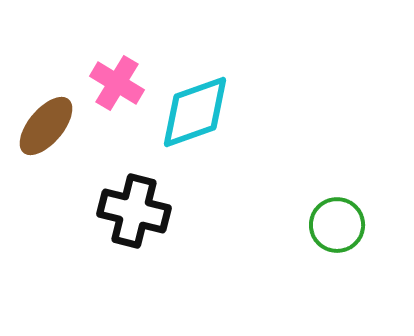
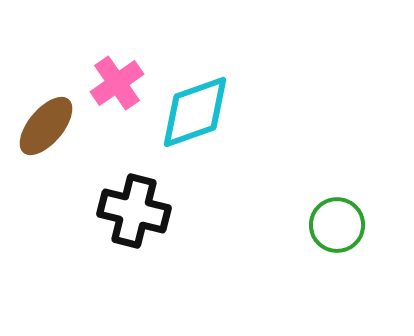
pink cross: rotated 24 degrees clockwise
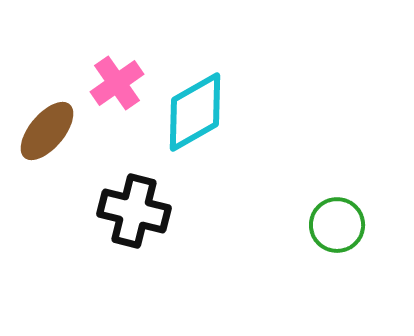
cyan diamond: rotated 10 degrees counterclockwise
brown ellipse: moved 1 px right, 5 px down
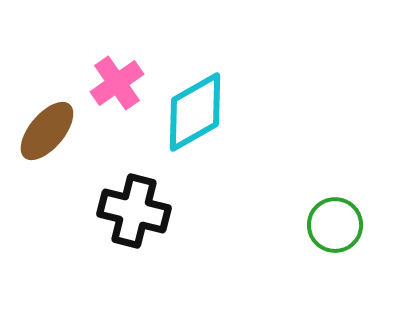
green circle: moved 2 px left
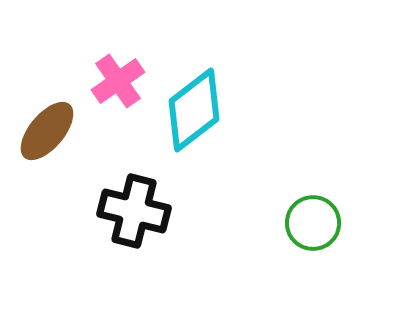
pink cross: moved 1 px right, 2 px up
cyan diamond: moved 1 px left, 2 px up; rotated 8 degrees counterclockwise
green circle: moved 22 px left, 2 px up
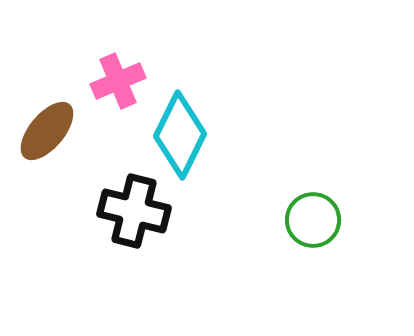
pink cross: rotated 12 degrees clockwise
cyan diamond: moved 14 px left, 25 px down; rotated 26 degrees counterclockwise
green circle: moved 3 px up
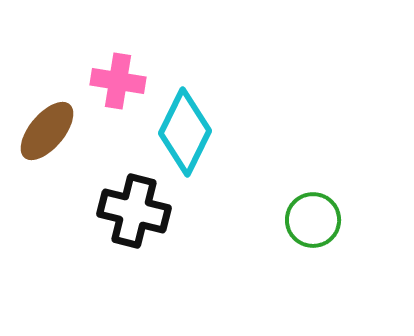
pink cross: rotated 32 degrees clockwise
cyan diamond: moved 5 px right, 3 px up
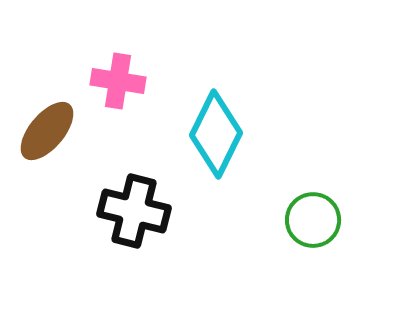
cyan diamond: moved 31 px right, 2 px down
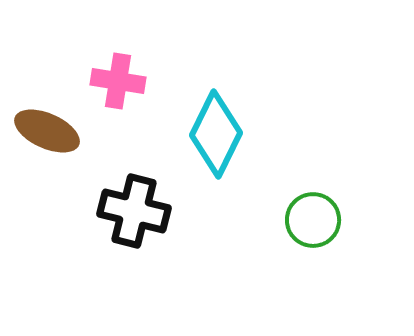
brown ellipse: rotated 74 degrees clockwise
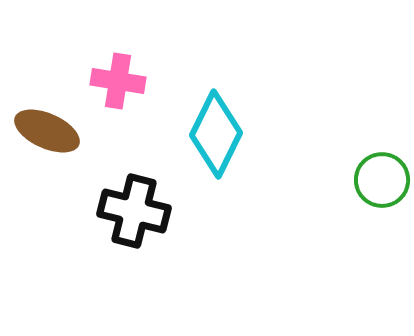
green circle: moved 69 px right, 40 px up
